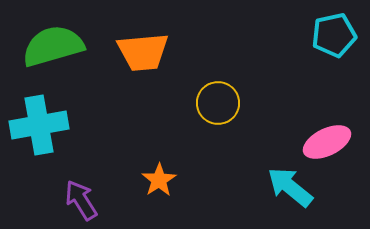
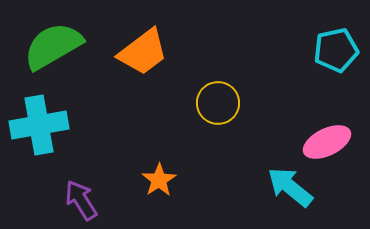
cyan pentagon: moved 2 px right, 15 px down
green semicircle: rotated 14 degrees counterclockwise
orange trapezoid: rotated 32 degrees counterclockwise
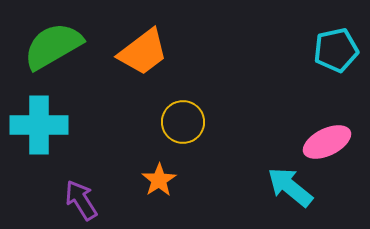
yellow circle: moved 35 px left, 19 px down
cyan cross: rotated 10 degrees clockwise
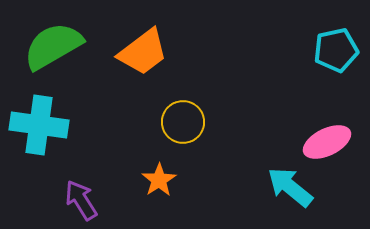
cyan cross: rotated 8 degrees clockwise
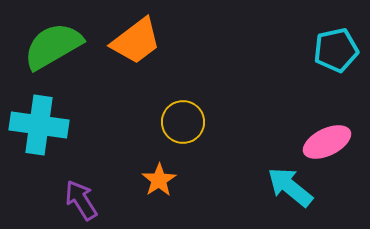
orange trapezoid: moved 7 px left, 11 px up
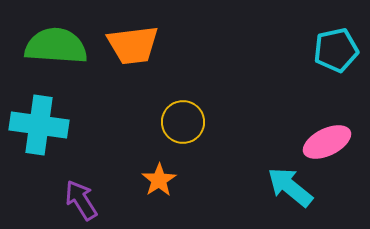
orange trapezoid: moved 3 px left, 4 px down; rotated 30 degrees clockwise
green semicircle: moved 3 px right; rotated 34 degrees clockwise
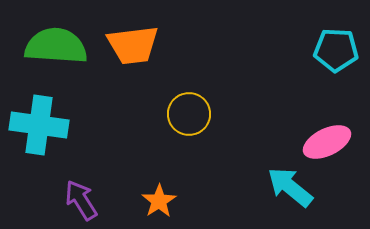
cyan pentagon: rotated 15 degrees clockwise
yellow circle: moved 6 px right, 8 px up
orange star: moved 21 px down
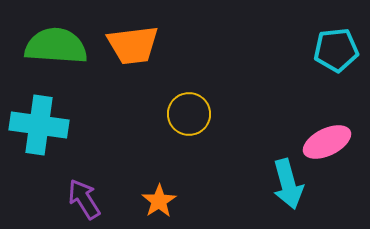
cyan pentagon: rotated 9 degrees counterclockwise
cyan arrow: moved 2 px left, 3 px up; rotated 144 degrees counterclockwise
purple arrow: moved 3 px right, 1 px up
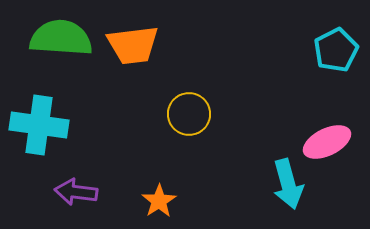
green semicircle: moved 5 px right, 8 px up
cyan pentagon: rotated 21 degrees counterclockwise
purple arrow: moved 8 px left, 7 px up; rotated 51 degrees counterclockwise
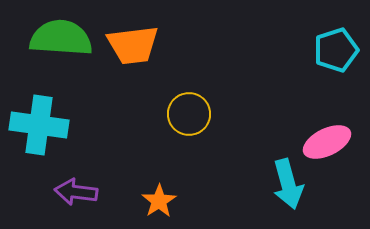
cyan pentagon: rotated 9 degrees clockwise
